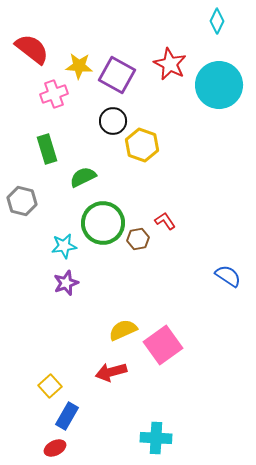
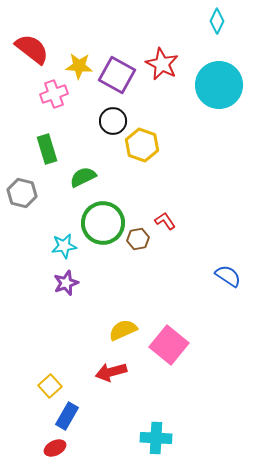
red star: moved 8 px left
gray hexagon: moved 8 px up
pink square: moved 6 px right; rotated 15 degrees counterclockwise
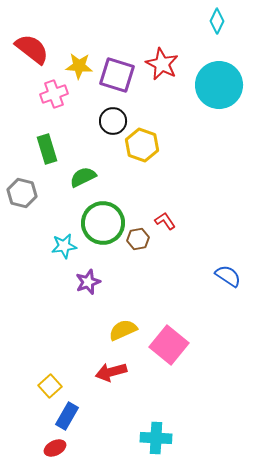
purple square: rotated 12 degrees counterclockwise
purple star: moved 22 px right, 1 px up
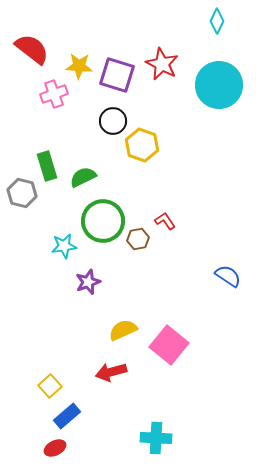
green rectangle: moved 17 px down
green circle: moved 2 px up
blue rectangle: rotated 20 degrees clockwise
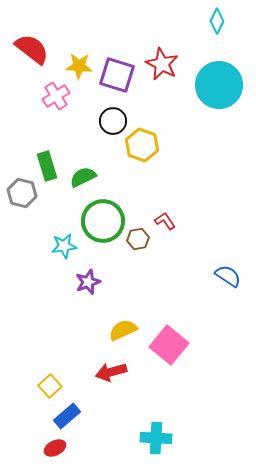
pink cross: moved 2 px right, 2 px down; rotated 12 degrees counterclockwise
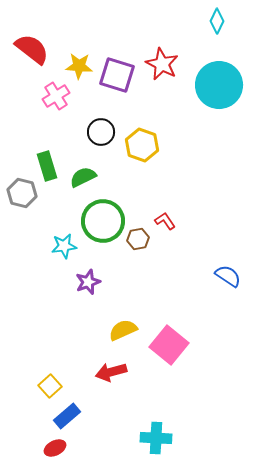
black circle: moved 12 px left, 11 px down
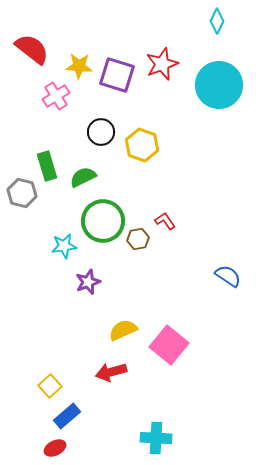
red star: rotated 24 degrees clockwise
